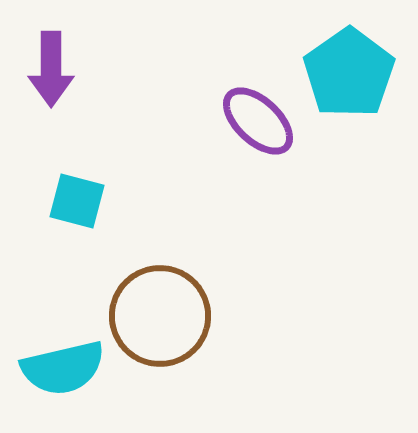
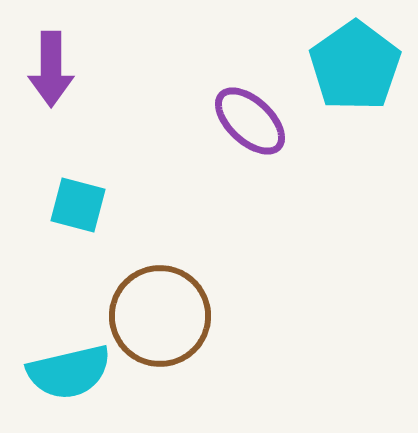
cyan pentagon: moved 6 px right, 7 px up
purple ellipse: moved 8 px left
cyan square: moved 1 px right, 4 px down
cyan semicircle: moved 6 px right, 4 px down
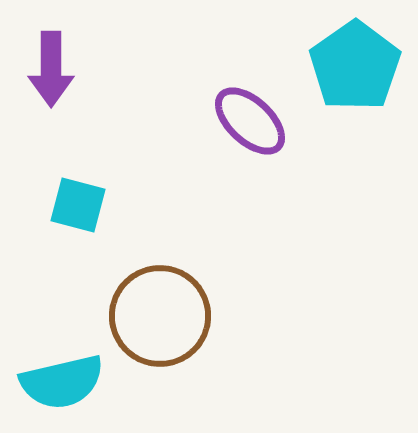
cyan semicircle: moved 7 px left, 10 px down
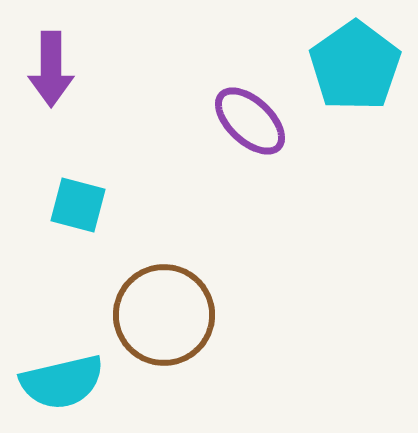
brown circle: moved 4 px right, 1 px up
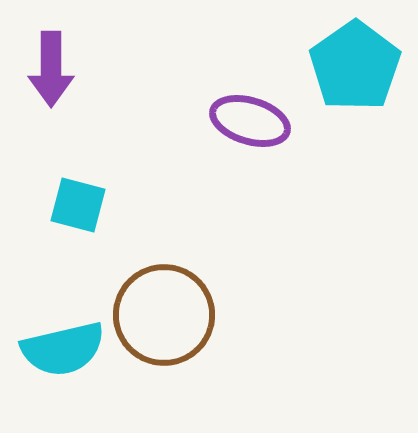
purple ellipse: rotated 26 degrees counterclockwise
cyan semicircle: moved 1 px right, 33 px up
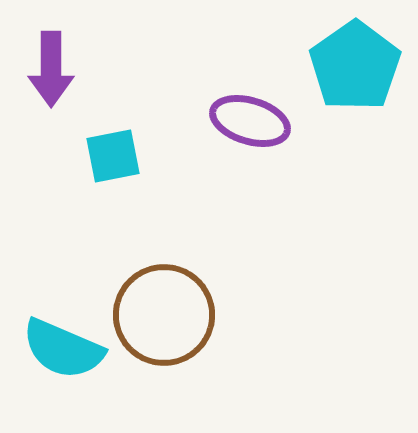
cyan square: moved 35 px right, 49 px up; rotated 26 degrees counterclockwise
cyan semicircle: rotated 36 degrees clockwise
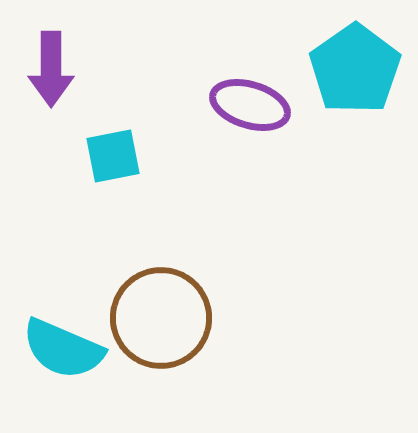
cyan pentagon: moved 3 px down
purple ellipse: moved 16 px up
brown circle: moved 3 px left, 3 px down
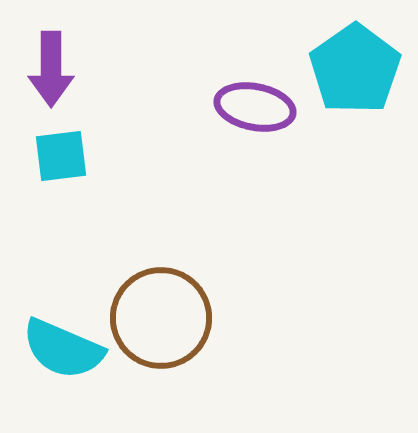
purple ellipse: moved 5 px right, 2 px down; rotated 6 degrees counterclockwise
cyan square: moved 52 px left; rotated 4 degrees clockwise
